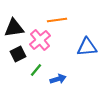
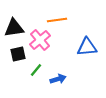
black square: rotated 14 degrees clockwise
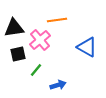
blue triangle: rotated 35 degrees clockwise
blue arrow: moved 6 px down
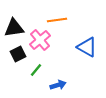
black square: rotated 14 degrees counterclockwise
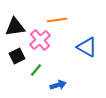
black triangle: moved 1 px right, 1 px up
black square: moved 1 px left, 2 px down
